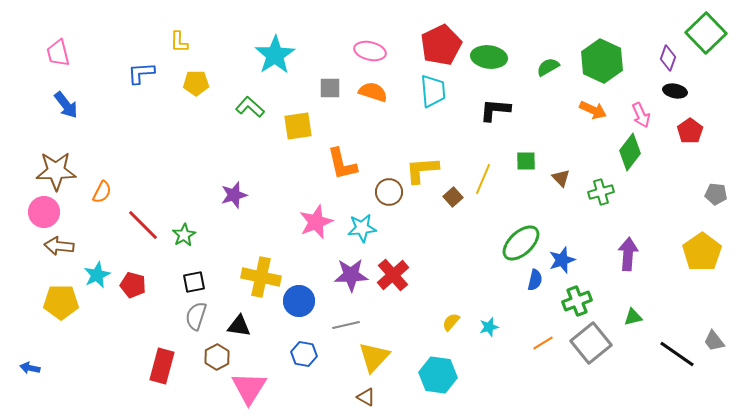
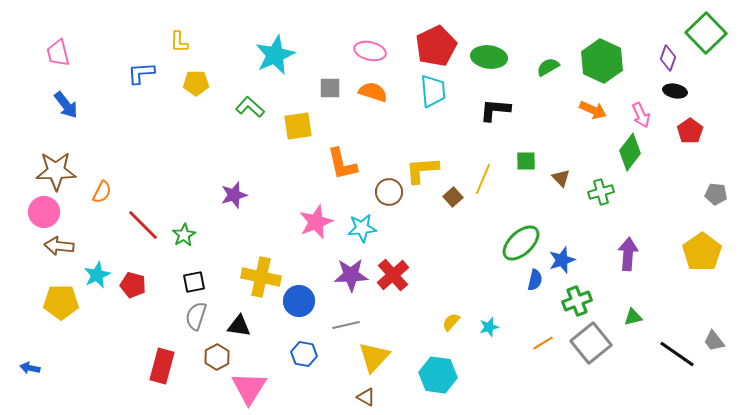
red pentagon at (441, 45): moved 5 px left, 1 px down
cyan star at (275, 55): rotated 9 degrees clockwise
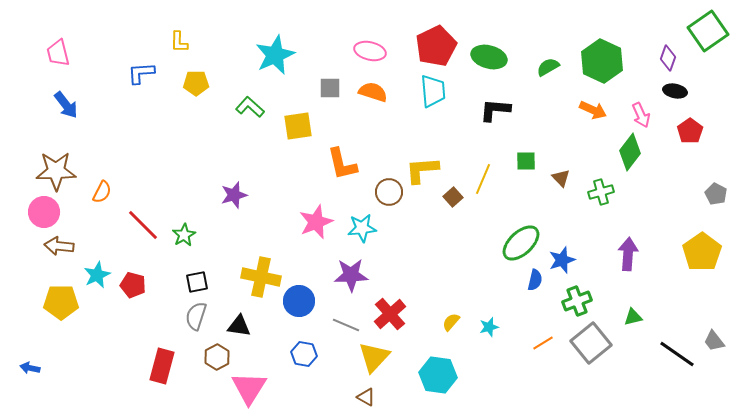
green square at (706, 33): moved 2 px right, 2 px up; rotated 9 degrees clockwise
green ellipse at (489, 57): rotated 8 degrees clockwise
gray pentagon at (716, 194): rotated 20 degrees clockwise
red cross at (393, 275): moved 3 px left, 39 px down
black square at (194, 282): moved 3 px right
gray line at (346, 325): rotated 36 degrees clockwise
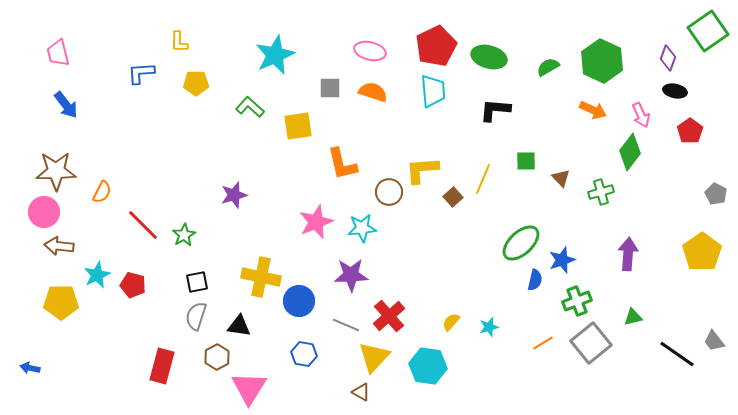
red cross at (390, 314): moved 1 px left, 2 px down
cyan hexagon at (438, 375): moved 10 px left, 9 px up
brown triangle at (366, 397): moved 5 px left, 5 px up
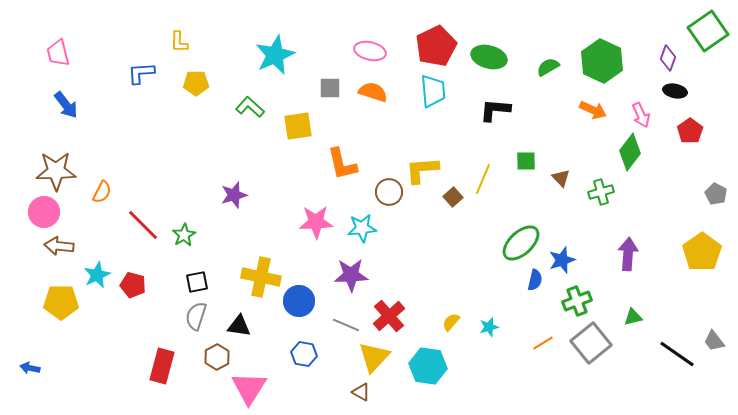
pink star at (316, 222): rotated 20 degrees clockwise
